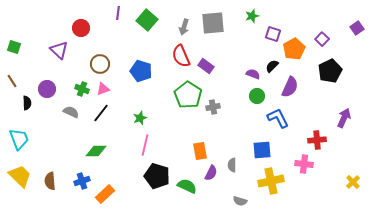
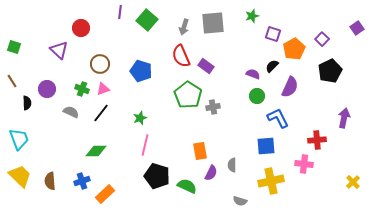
purple line at (118, 13): moved 2 px right, 1 px up
purple arrow at (344, 118): rotated 12 degrees counterclockwise
blue square at (262, 150): moved 4 px right, 4 px up
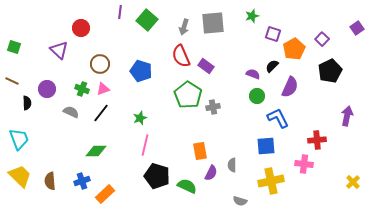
brown line at (12, 81): rotated 32 degrees counterclockwise
purple arrow at (344, 118): moved 3 px right, 2 px up
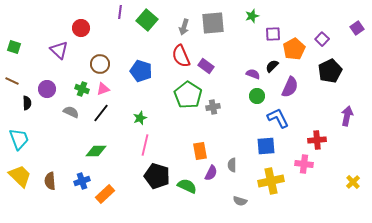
purple square at (273, 34): rotated 21 degrees counterclockwise
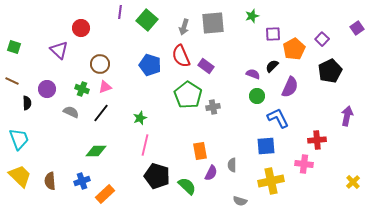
blue pentagon at (141, 71): moved 9 px right, 6 px up
pink triangle at (103, 89): moved 2 px right, 2 px up
green semicircle at (187, 186): rotated 18 degrees clockwise
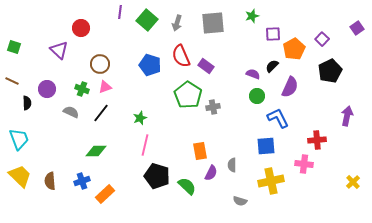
gray arrow at (184, 27): moved 7 px left, 4 px up
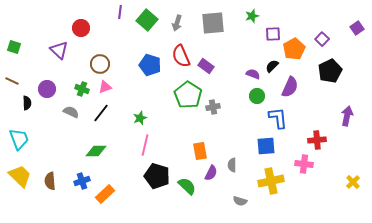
blue L-shape at (278, 118): rotated 20 degrees clockwise
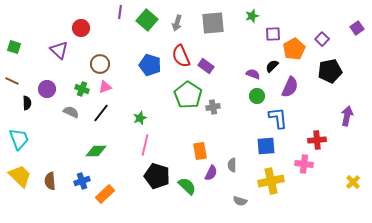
black pentagon at (330, 71): rotated 15 degrees clockwise
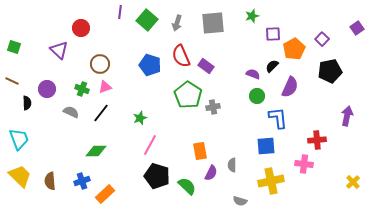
pink line at (145, 145): moved 5 px right; rotated 15 degrees clockwise
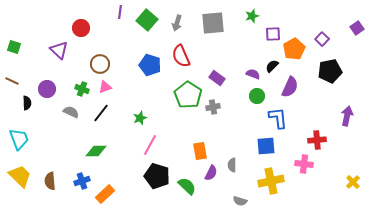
purple rectangle at (206, 66): moved 11 px right, 12 px down
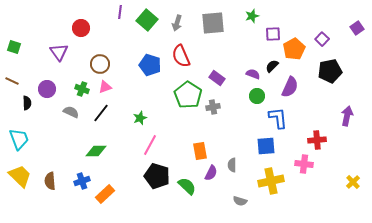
purple triangle at (59, 50): moved 2 px down; rotated 12 degrees clockwise
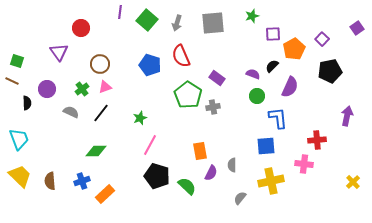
green square at (14, 47): moved 3 px right, 14 px down
green cross at (82, 89): rotated 32 degrees clockwise
gray semicircle at (240, 201): moved 3 px up; rotated 112 degrees clockwise
